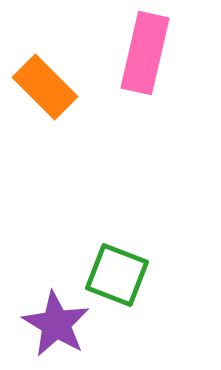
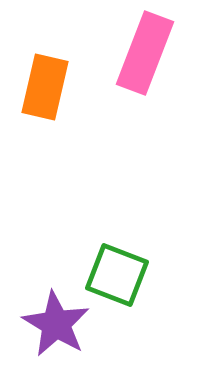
pink rectangle: rotated 8 degrees clockwise
orange rectangle: rotated 58 degrees clockwise
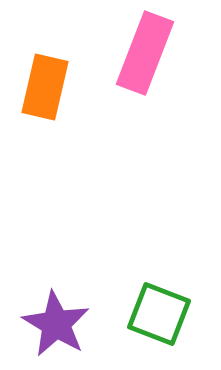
green square: moved 42 px right, 39 px down
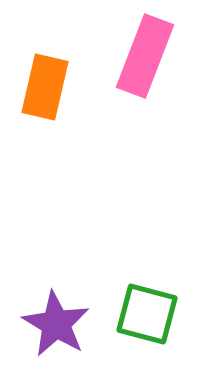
pink rectangle: moved 3 px down
green square: moved 12 px left; rotated 6 degrees counterclockwise
